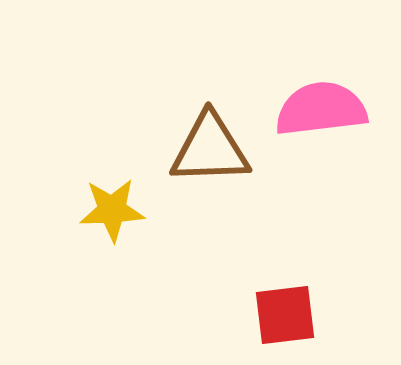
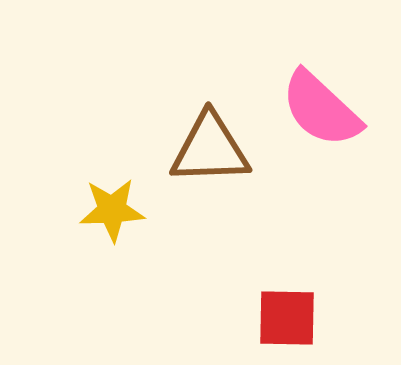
pink semicircle: rotated 130 degrees counterclockwise
red square: moved 2 px right, 3 px down; rotated 8 degrees clockwise
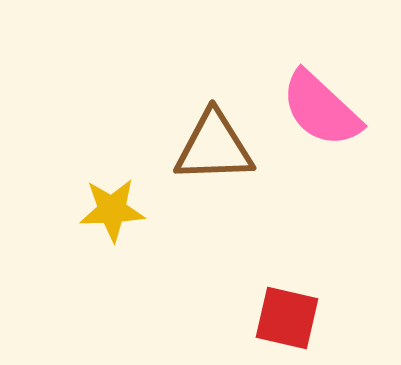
brown triangle: moved 4 px right, 2 px up
red square: rotated 12 degrees clockwise
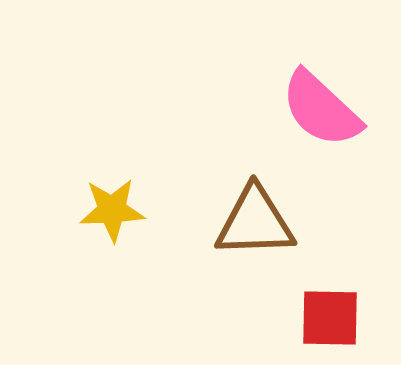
brown triangle: moved 41 px right, 75 px down
red square: moved 43 px right; rotated 12 degrees counterclockwise
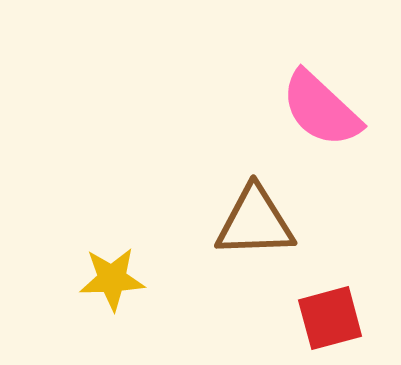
yellow star: moved 69 px down
red square: rotated 16 degrees counterclockwise
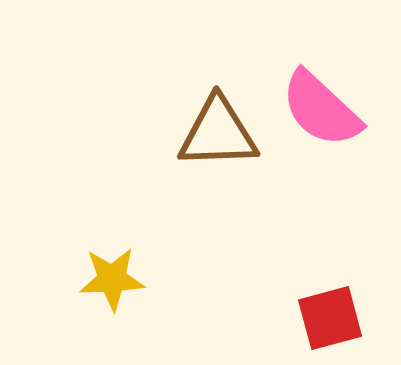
brown triangle: moved 37 px left, 89 px up
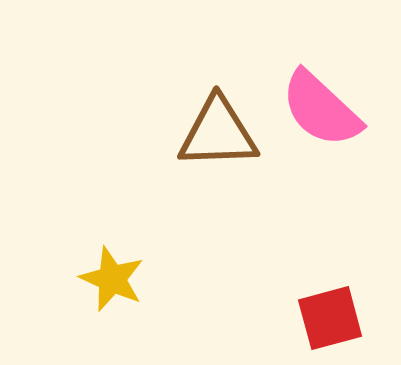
yellow star: rotated 26 degrees clockwise
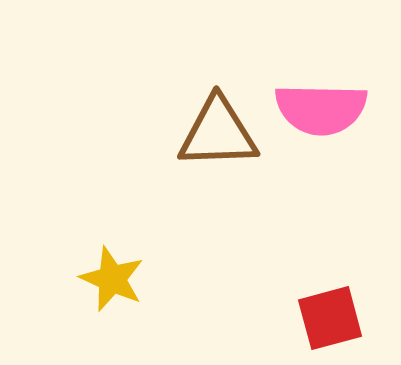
pink semicircle: rotated 42 degrees counterclockwise
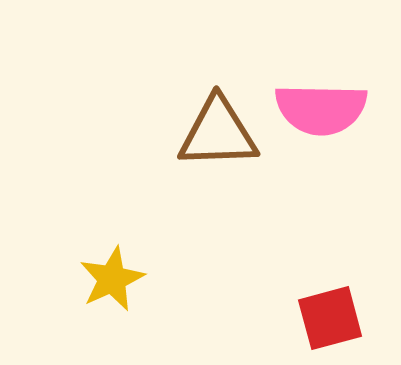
yellow star: rotated 24 degrees clockwise
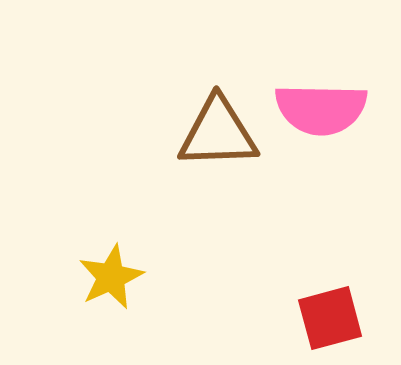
yellow star: moved 1 px left, 2 px up
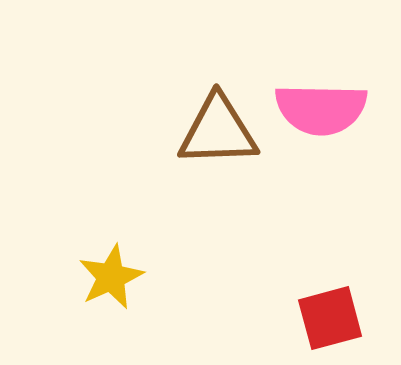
brown triangle: moved 2 px up
